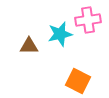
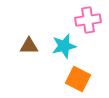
cyan star: moved 4 px right, 12 px down
orange square: moved 2 px up
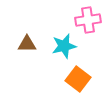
brown triangle: moved 2 px left, 2 px up
orange square: rotated 10 degrees clockwise
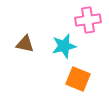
brown triangle: moved 2 px left; rotated 12 degrees clockwise
orange square: rotated 15 degrees counterclockwise
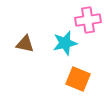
cyan star: moved 1 px right, 3 px up
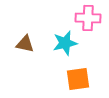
pink cross: moved 2 px up; rotated 10 degrees clockwise
orange square: rotated 30 degrees counterclockwise
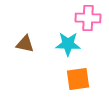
cyan star: moved 3 px right, 1 px down; rotated 15 degrees clockwise
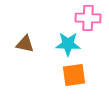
orange square: moved 4 px left, 4 px up
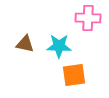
cyan star: moved 9 px left, 2 px down
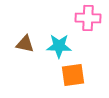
orange square: moved 1 px left
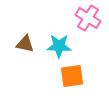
pink cross: rotated 30 degrees clockwise
orange square: moved 1 px left, 1 px down
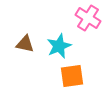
cyan star: rotated 25 degrees counterclockwise
